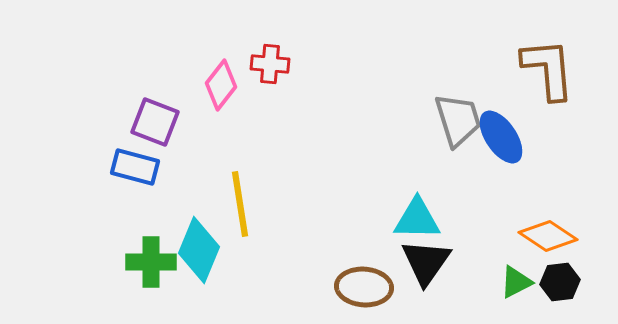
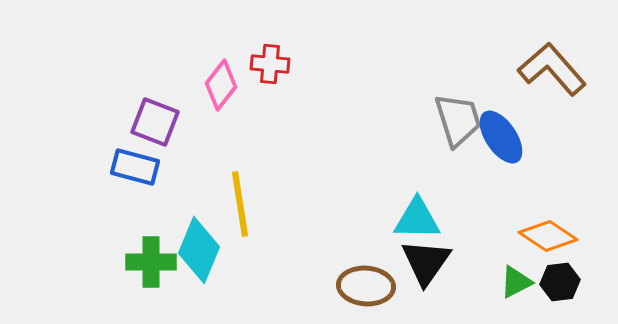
brown L-shape: moved 4 px right; rotated 36 degrees counterclockwise
brown ellipse: moved 2 px right, 1 px up
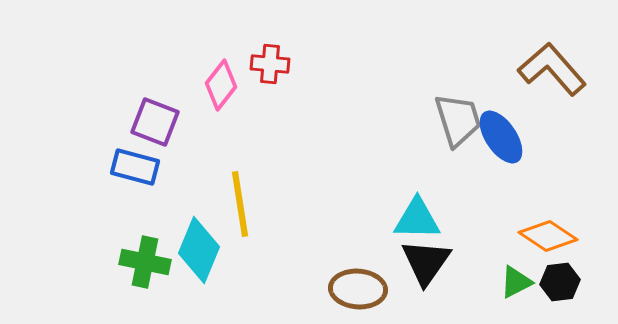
green cross: moved 6 px left; rotated 12 degrees clockwise
brown ellipse: moved 8 px left, 3 px down
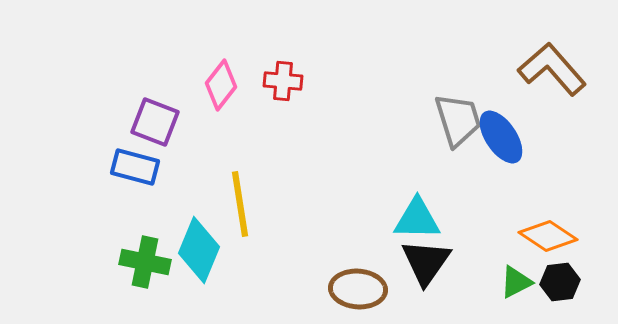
red cross: moved 13 px right, 17 px down
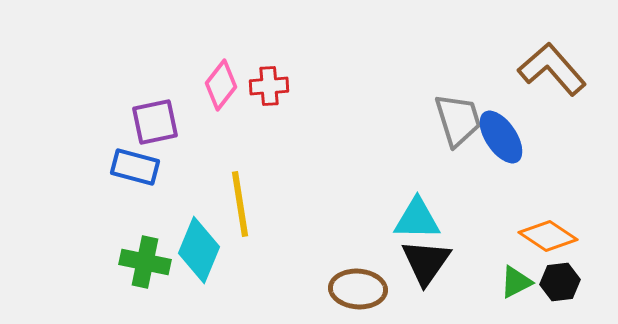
red cross: moved 14 px left, 5 px down; rotated 9 degrees counterclockwise
purple square: rotated 33 degrees counterclockwise
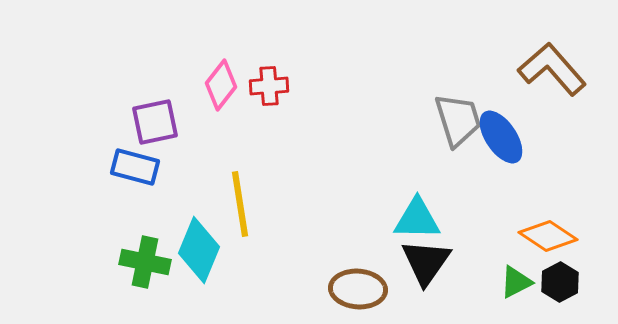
black hexagon: rotated 21 degrees counterclockwise
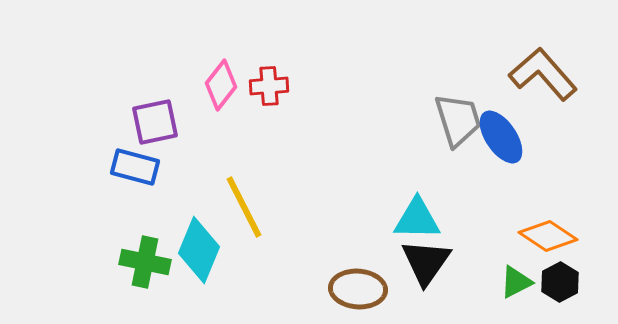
brown L-shape: moved 9 px left, 5 px down
yellow line: moved 4 px right, 3 px down; rotated 18 degrees counterclockwise
